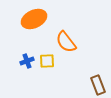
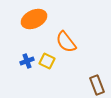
yellow square: rotated 28 degrees clockwise
brown rectangle: moved 1 px left
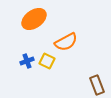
orange ellipse: rotated 10 degrees counterclockwise
orange semicircle: rotated 80 degrees counterclockwise
